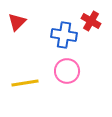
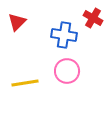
red cross: moved 2 px right, 3 px up
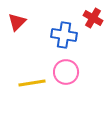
pink circle: moved 1 px left, 1 px down
yellow line: moved 7 px right
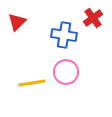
red cross: rotated 24 degrees clockwise
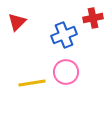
red cross: rotated 24 degrees clockwise
blue cross: rotated 30 degrees counterclockwise
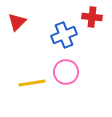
red cross: moved 1 px left, 1 px up; rotated 18 degrees clockwise
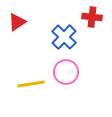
red triangle: rotated 12 degrees clockwise
blue cross: moved 2 px down; rotated 25 degrees counterclockwise
yellow line: moved 1 px left, 1 px down
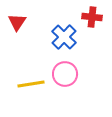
red triangle: rotated 24 degrees counterclockwise
pink circle: moved 1 px left, 2 px down
